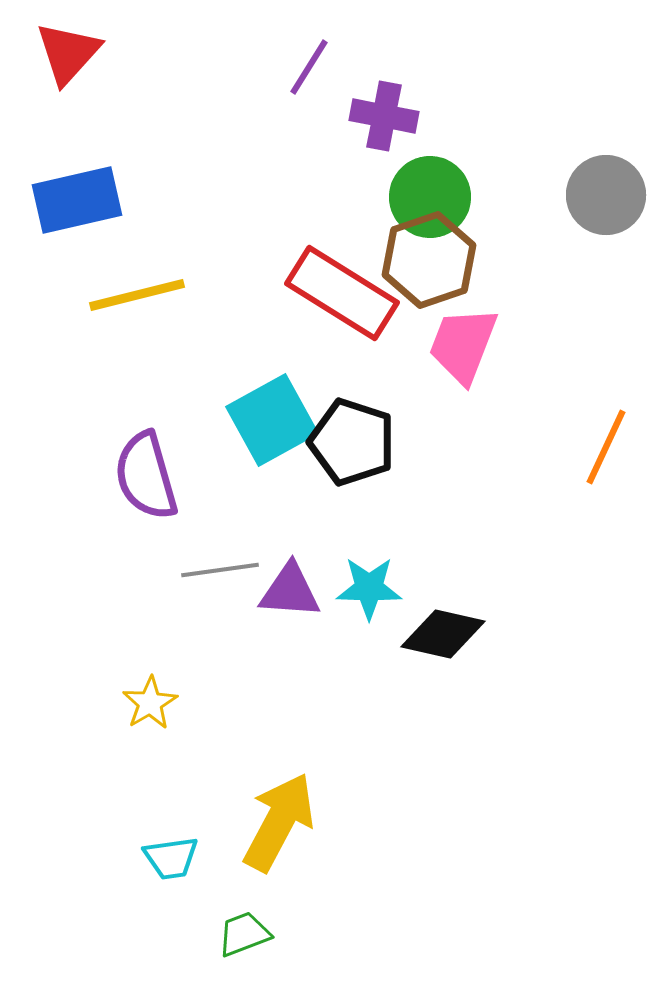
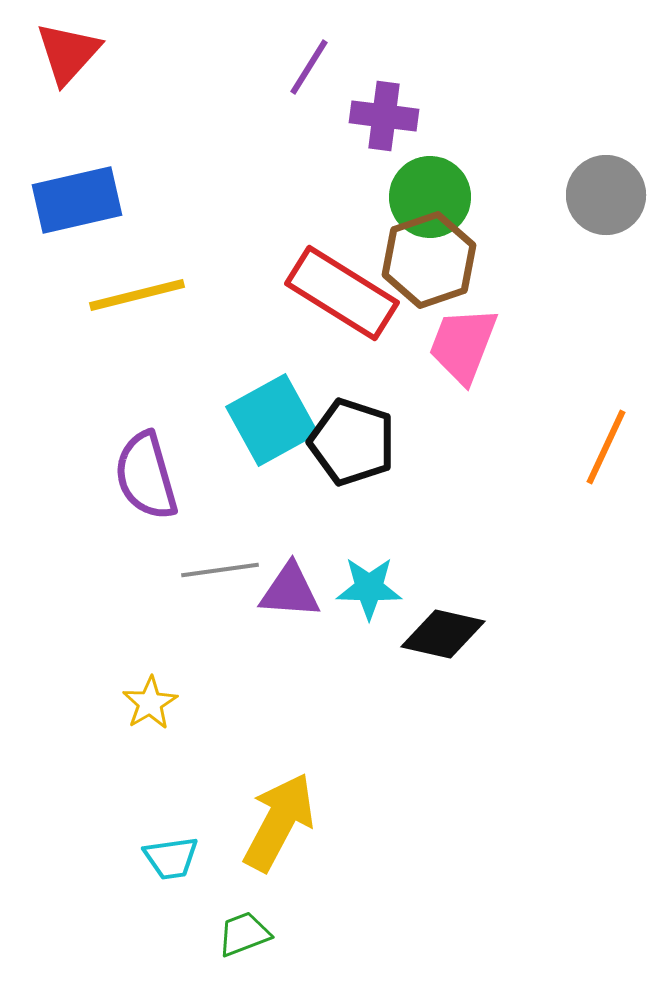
purple cross: rotated 4 degrees counterclockwise
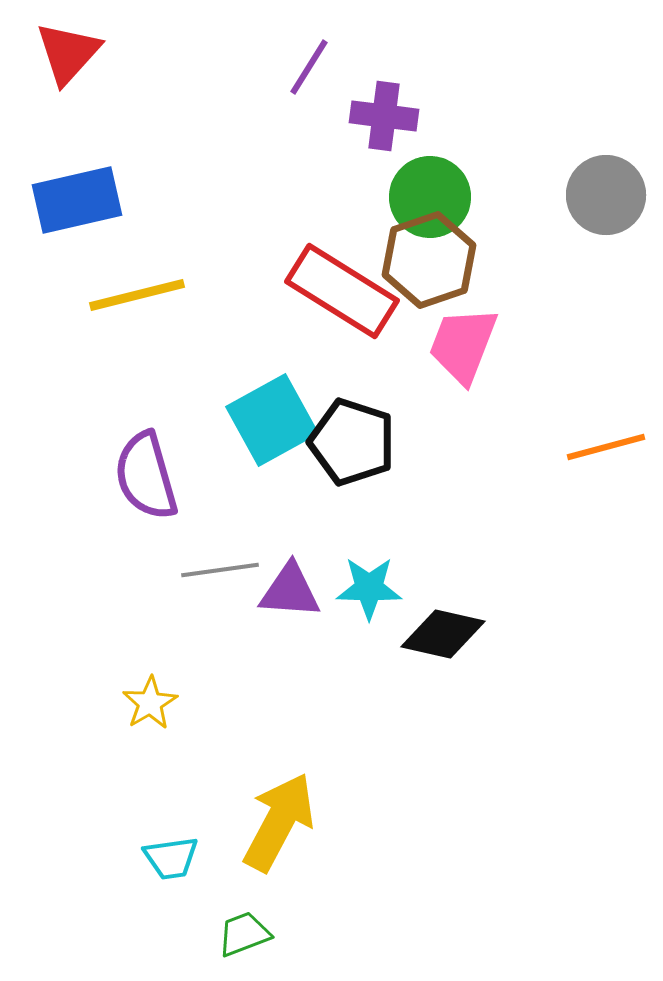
red rectangle: moved 2 px up
orange line: rotated 50 degrees clockwise
